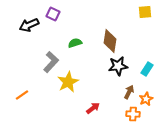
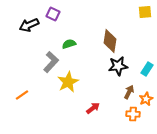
green semicircle: moved 6 px left, 1 px down
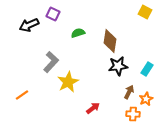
yellow square: rotated 32 degrees clockwise
green semicircle: moved 9 px right, 11 px up
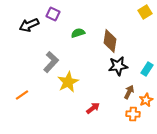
yellow square: rotated 32 degrees clockwise
orange star: moved 1 px down
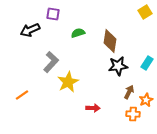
purple square: rotated 16 degrees counterclockwise
black arrow: moved 1 px right, 5 px down
cyan rectangle: moved 6 px up
red arrow: rotated 40 degrees clockwise
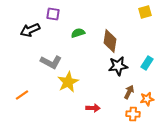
yellow square: rotated 16 degrees clockwise
gray L-shape: rotated 75 degrees clockwise
orange star: moved 1 px right, 1 px up; rotated 16 degrees clockwise
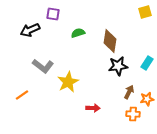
gray L-shape: moved 8 px left, 4 px down; rotated 10 degrees clockwise
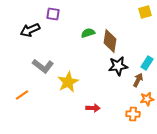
green semicircle: moved 10 px right
brown arrow: moved 9 px right, 12 px up
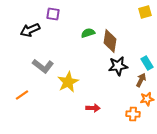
cyan rectangle: rotated 64 degrees counterclockwise
brown arrow: moved 3 px right
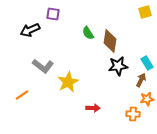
green semicircle: rotated 104 degrees counterclockwise
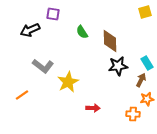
green semicircle: moved 6 px left, 1 px up
brown diamond: rotated 10 degrees counterclockwise
